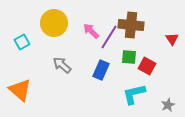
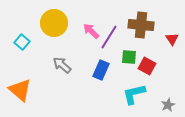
brown cross: moved 10 px right
cyan square: rotated 21 degrees counterclockwise
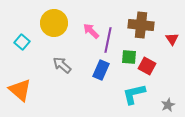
purple line: moved 1 px left, 3 px down; rotated 20 degrees counterclockwise
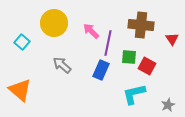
purple line: moved 3 px down
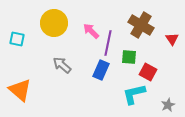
brown cross: rotated 25 degrees clockwise
cyan square: moved 5 px left, 3 px up; rotated 28 degrees counterclockwise
red square: moved 1 px right, 6 px down
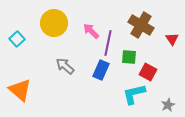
cyan square: rotated 35 degrees clockwise
gray arrow: moved 3 px right, 1 px down
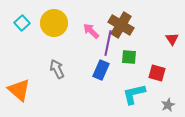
brown cross: moved 20 px left
cyan square: moved 5 px right, 16 px up
gray arrow: moved 8 px left, 3 px down; rotated 24 degrees clockwise
red square: moved 9 px right, 1 px down; rotated 12 degrees counterclockwise
orange triangle: moved 1 px left
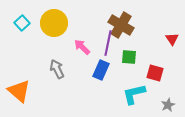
pink arrow: moved 9 px left, 16 px down
red square: moved 2 px left
orange triangle: moved 1 px down
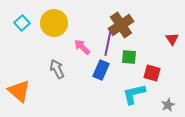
brown cross: rotated 25 degrees clockwise
red square: moved 3 px left
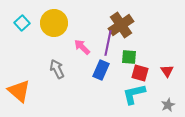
red triangle: moved 5 px left, 32 px down
red square: moved 12 px left
